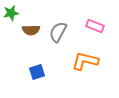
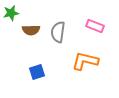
gray semicircle: rotated 20 degrees counterclockwise
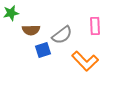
pink rectangle: rotated 66 degrees clockwise
gray semicircle: moved 4 px right, 3 px down; rotated 135 degrees counterclockwise
orange L-shape: rotated 148 degrees counterclockwise
blue square: moved 6 px right, 22 px up
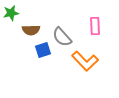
gray semicircle: moved 2 px down; rotated 85 degrees clockwise
